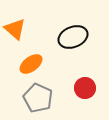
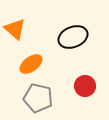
red circle: moved 2 px up
gray pentagon: rotated 12 degrees counterclockwise
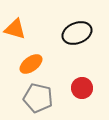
orange triangle: rotated 25 degrees counterclockwise
black ellipse: moved 4 px right, 4 px up
red circle: moved 3 px left, 2 px down
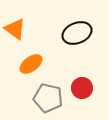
orange triangle: rotated 20 degrees clockwise
gray pentagon: moved 10 px right
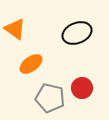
gray pentagon: moved 2 px right
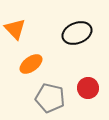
orange triangle: rotated 10 degrees clockwise
red circle: moved 6 px right
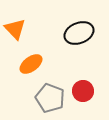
black ellipse: moved 2 px right
red circle: moved 5 px left, 3 px down
gray pentagon: rotated 8 degrees clockwise
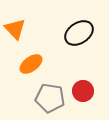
black ellipse: rotated 12 degrees counterclockwise
gray pentagon: rotated 12 degrees counterclockwise
